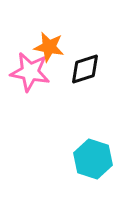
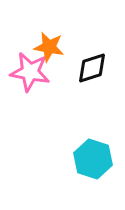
black diamond: moved 7 px right, 1 px up
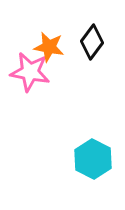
black diamond: moved 26 px up; rotated 36 degrees counterclockwise
cyan hexagon: rotated 9 degrees clockwise
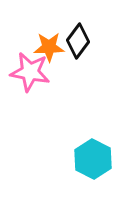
black diamond: moved 14 px left, 1 px up
orange star: rotated 12 degrees counterclockwise
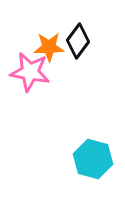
cyan hexagon: rotated 12 degrees counterclockwise
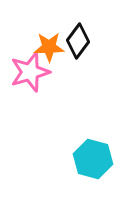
pink star: rotated 27 degrees counterclockwise
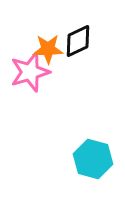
black diamond: rotated 28 degrees clockwise
orange star: moved 1 px left, 2 px down
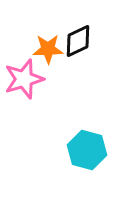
pink star: moved 6 px left, 7 px down
cyan hexagon: moved 6 px left, 9 px up
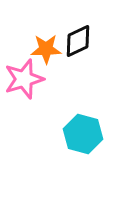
orange star: moved 2 px left
cyan hexagon: moved 4 px left, 16 px up
